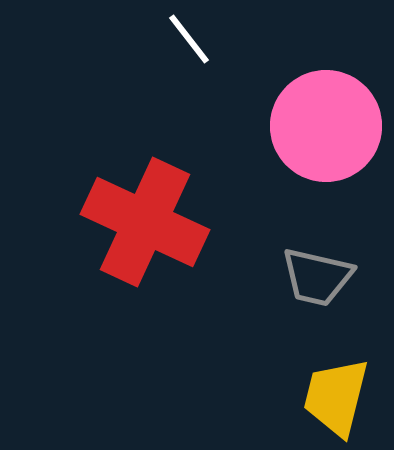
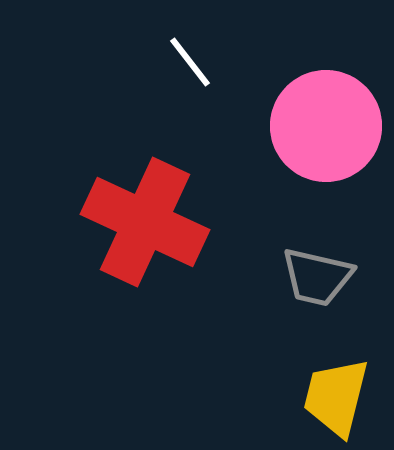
white line: moved 1 px right, 23 px down
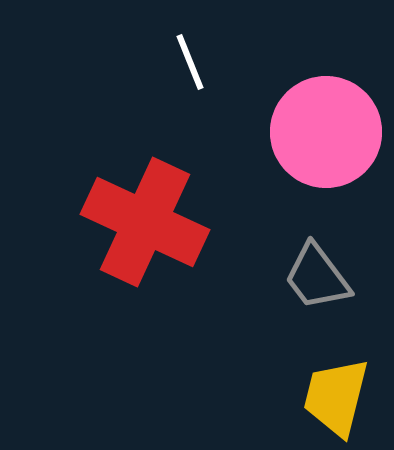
white line: rotated 16 degrees clockwise
pink circle: moved 6 px down
gray trapezoid: rotated 40 degrees clockwise
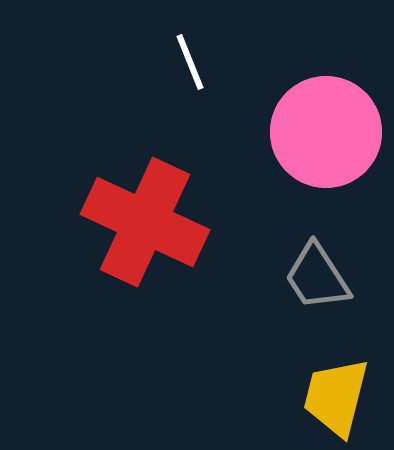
gray trapezoid: rotated 4 degrees clockwise
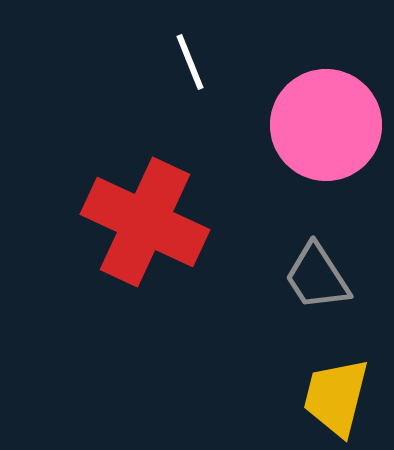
pink circle: moved 7 px up
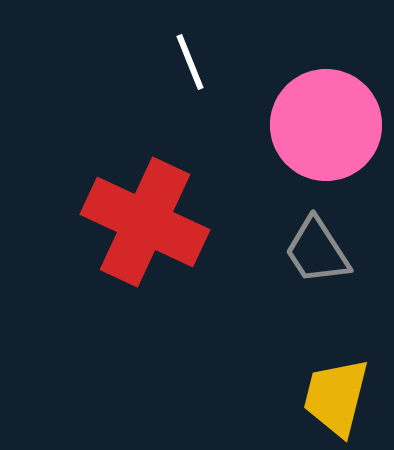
gray trapezoid: moved 26 px up
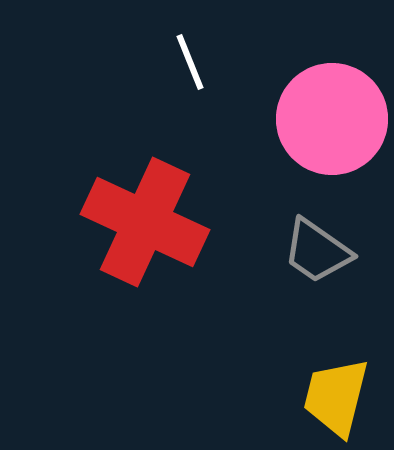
pink circle: moved 6 px right, 6 px up
gray trapezoid: rotated 22 degrees counterclockwise
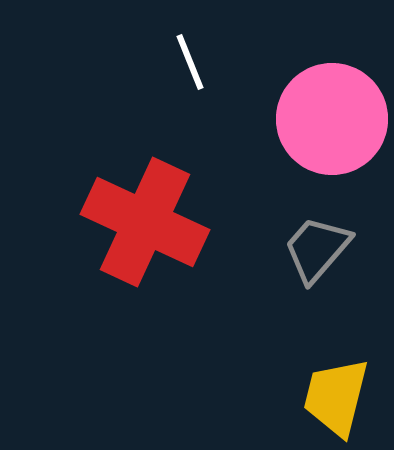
gray trapezoid: moved 2 px up; rotated 96 degrees clockwise
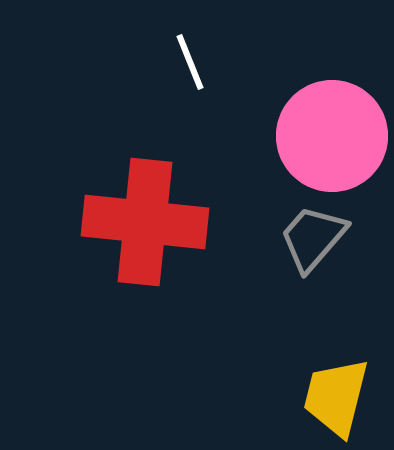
pink circle: moved 17 px down
red cross: rotated 19 degrees counterclockwise
gray trapezoid: moved 4 px left, 11 px up
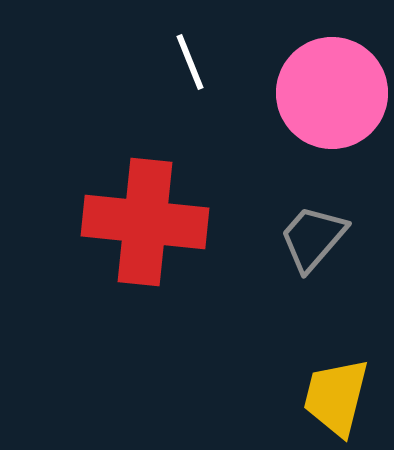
pink circle: moved 43 px up
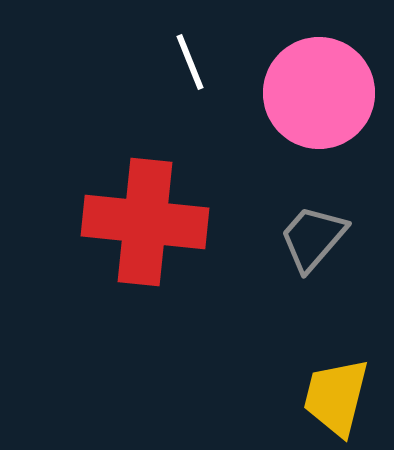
pink circle: moved 13 px left
